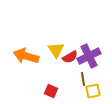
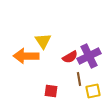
yellow triangle: moved 13 px left, 9 px up
orange arrow: rotated 15 degrees counterclockwise
brown line: moved 4 px left
red square: rotated 16 degrees counterclockwise
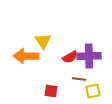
purple cross: rotated 25 degrees clockwise
brown line: rotated 72 degrees counterclockwise
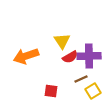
yellow triangle: moved 19 px right
orange arrow: rotated 20 degrees counterclockwise
brown line: moved 2 px right; rotated 32 degrees counterclockwise
yellow square: rotated 21 degrees counterclockwise
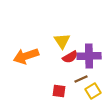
red square: moved 8 px right
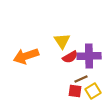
red square: moved 16 px right
